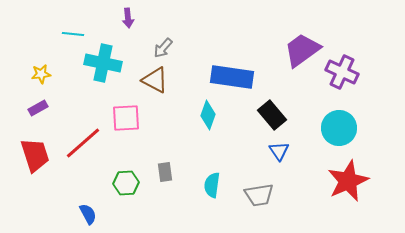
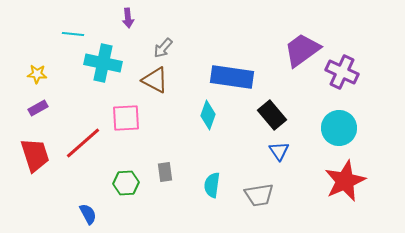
yellow star: moved 4 px left; rotated 12 degrees clockwise
red star: moved 3 px left
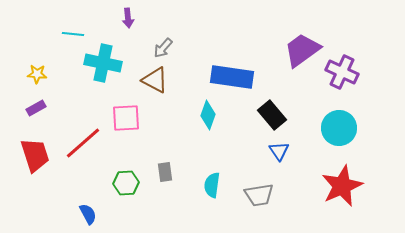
purple rectangle: moved 2 px left
red star: moved 3 px left, 5 px down
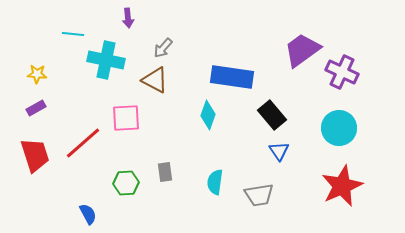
cyan cross: moved 3 px right, 3 px up
cyan semicircle: moved 3 px right, 3 px up
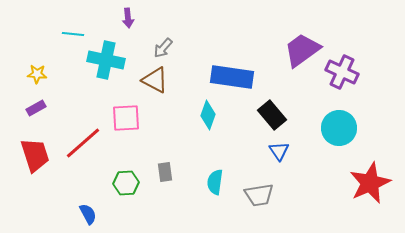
red star: moved 28 px right, 3 px up
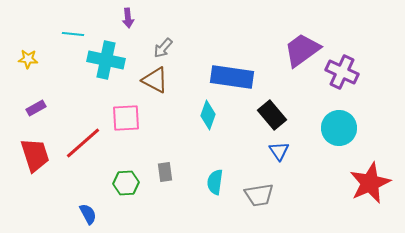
yellow star: moved 9 px left, 15 px up
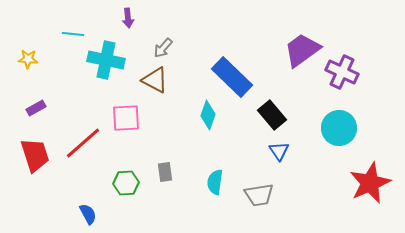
blue rectangle: rotated 36 degrees clockwise
